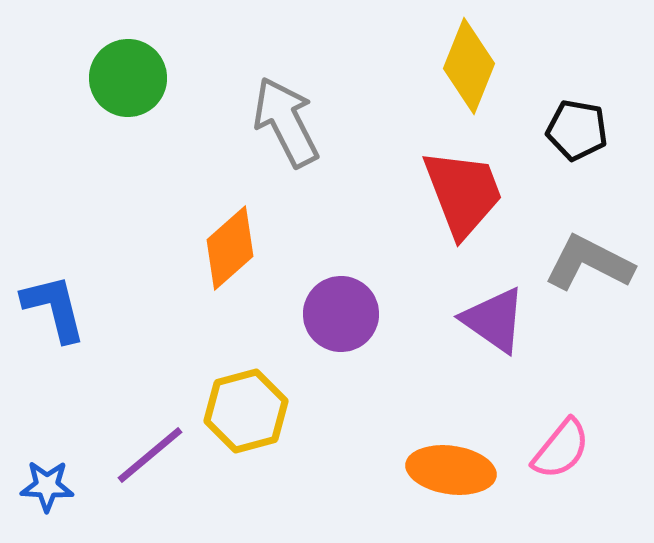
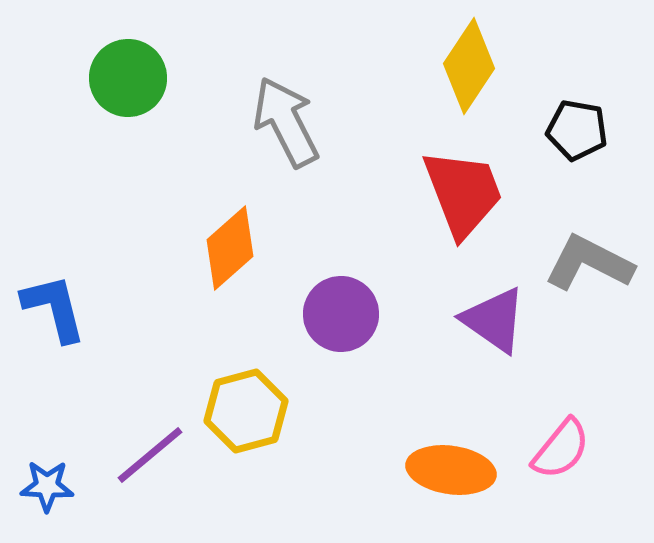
yellow diamond: rotated 12 degrees clockwise
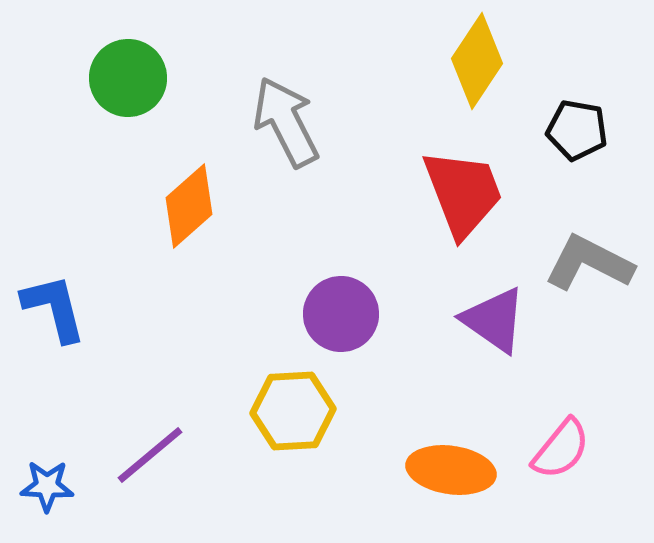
yellow diamond: moved 8 px right, 5 px up
orange diamond: moved 41 px left, 42 px up
yellow hexagon: moved 47 px right; rotated 12 degrees clockwise
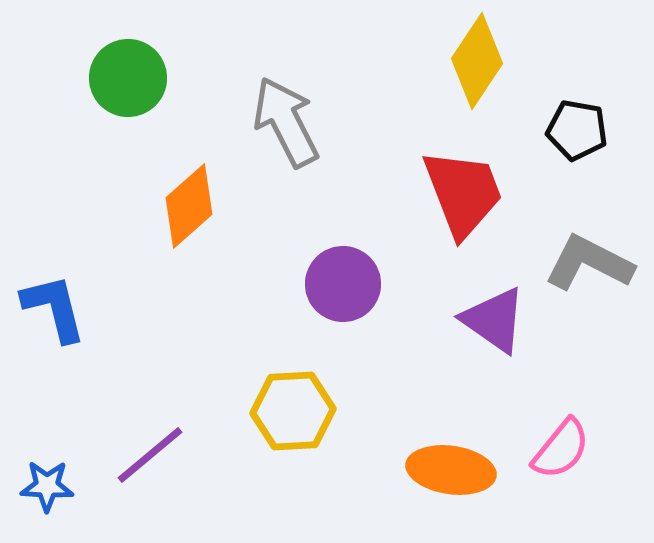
purple circle: moved 2 px right, 30 px up
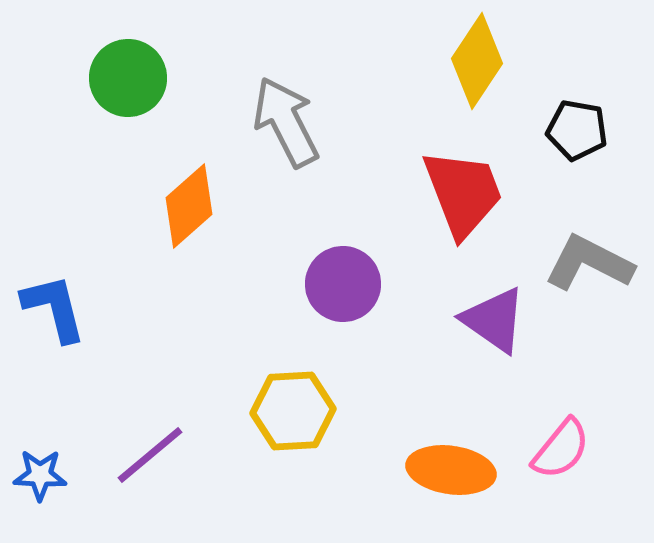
blue star: moved 7 px left, 11 px up
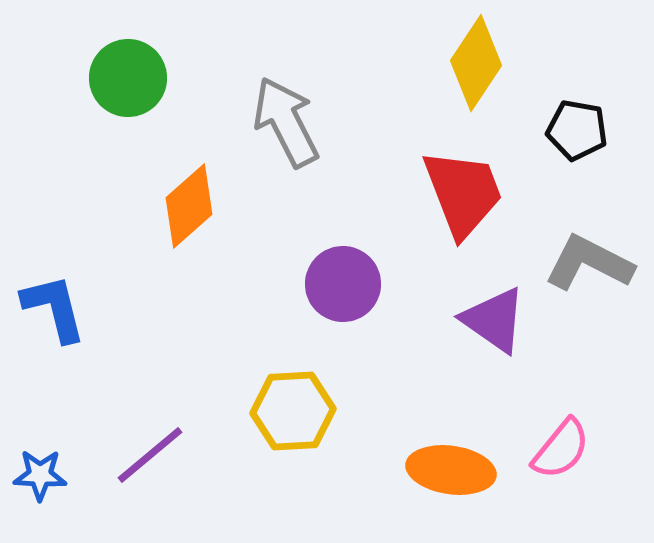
yellow diamond: moved 1 px left, 2 px down
